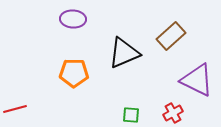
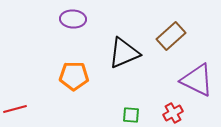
orange pentagon: moved 3 px down
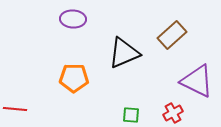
brown rectangle: moved 1 px right, 1 px up
orange pentagon: moved 2 px down
purple triangle: moved 1 px down
red line: rotated 20 degrees clockwise
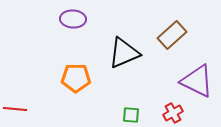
orange pentagon: moved 2 px right
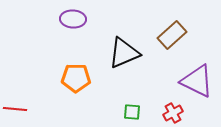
green square: moved 1 px right, 3 px up
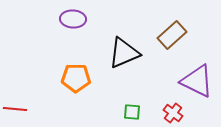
red cross: rotated 24 degrees counterclockwise
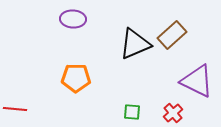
black triangle: moved 11 px right, 9 px up
red cross: rotated 12 degrees clockwise
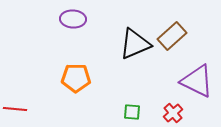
brown rectangle: moved 1 px down
